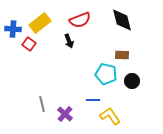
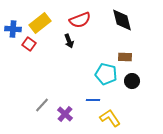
brown rectangle: moved 3 px right, 2 px down
gray line: moved 1 px down; rotated 56 degrees clockwise
yellow L-shape: moved 2 px down
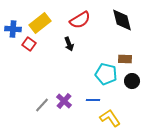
red semicircle: rotated 10 degrees counterclockwise
black arrow: moved 3 px down
brown rectangle: moved 2 px down
purple cross: moved 1 px left, 13 px up
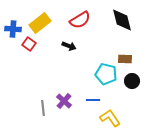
black arrow: moved 2 px down; rotated 48 degrees counterclockwise
gray line: moved 1 px right, 3 px down; rotated 49 degrees counterclockwise
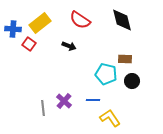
red semicircle: rotated 65 degrees clockwise
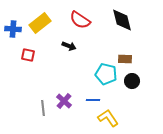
red square: moved 1 px left, 11 px down; rotated 24 degrees counterclockwise
yellow L-shape: moved 2 px left
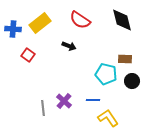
red square: rotated 24 degrees clockwise
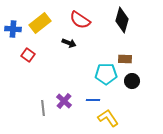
black diamond: rotated 30 degrees clockwise
black arrow: moved 3 px up
cyan pentagon: rotated 15 degrees counterclockwise
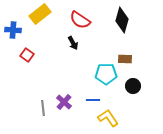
yellow rectangle: moved 9 px up
blue cross: moved 1 px down
black arrow: moved 4 px right; rotated 40 degrees clockwise
red square: moved 1 px left
black circle: moved 1 px right, 5 px down
purple cross: moved 1 px down
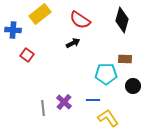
black arrow: rotated 88 degrees counterclockwise
